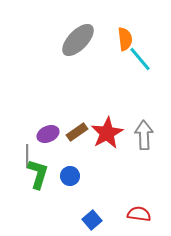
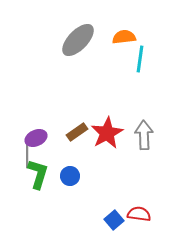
orange semicircle: moved 1 px left, 2 px up; rotated 90 degrees counterclockwise
cyan line: rotated 48 degrees clockwise
purple ellipse: moved 12 px left, 4 px down
blue square: moved 22 px right
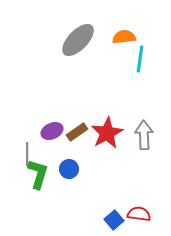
purple ellipse: moved 16 px right, 7 px up
gray line: moved 2 px up
blue circle: moved 1 px left, 7 px up
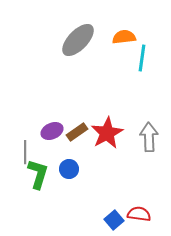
cyan line: moved 2 px right, 1 px up
gray arrow: moved 5 px right, 2 px down
gray line: moved 2 px left, 2 px up
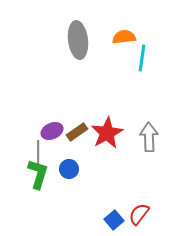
gray ellipse: rotated 51 degrees counterclockwise
gray line: moved 13 px right
red semicircle: rotated 60 degrees counterclockwise
